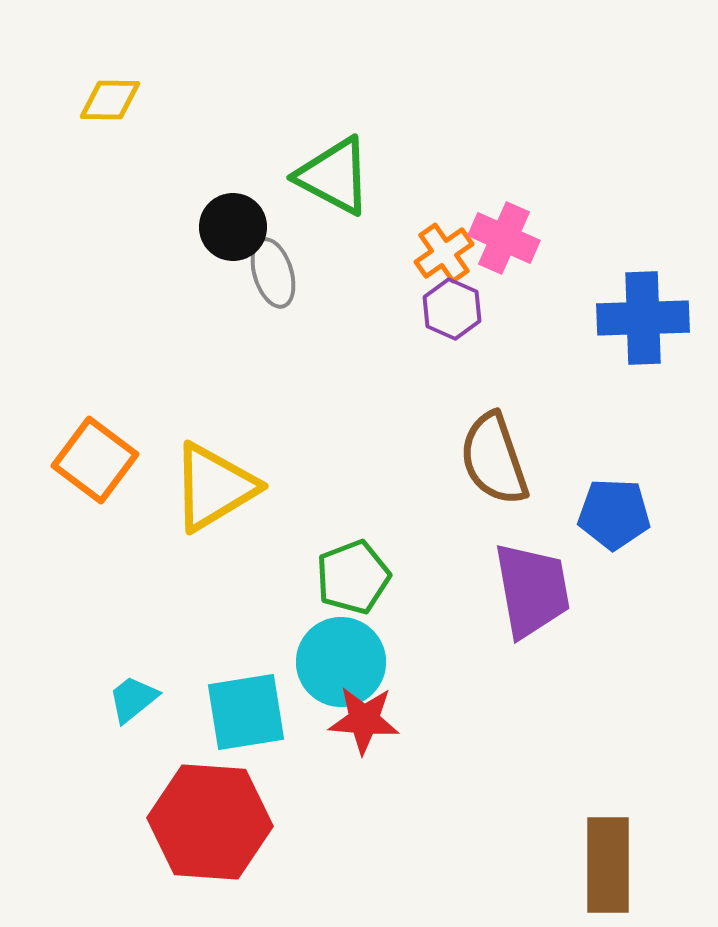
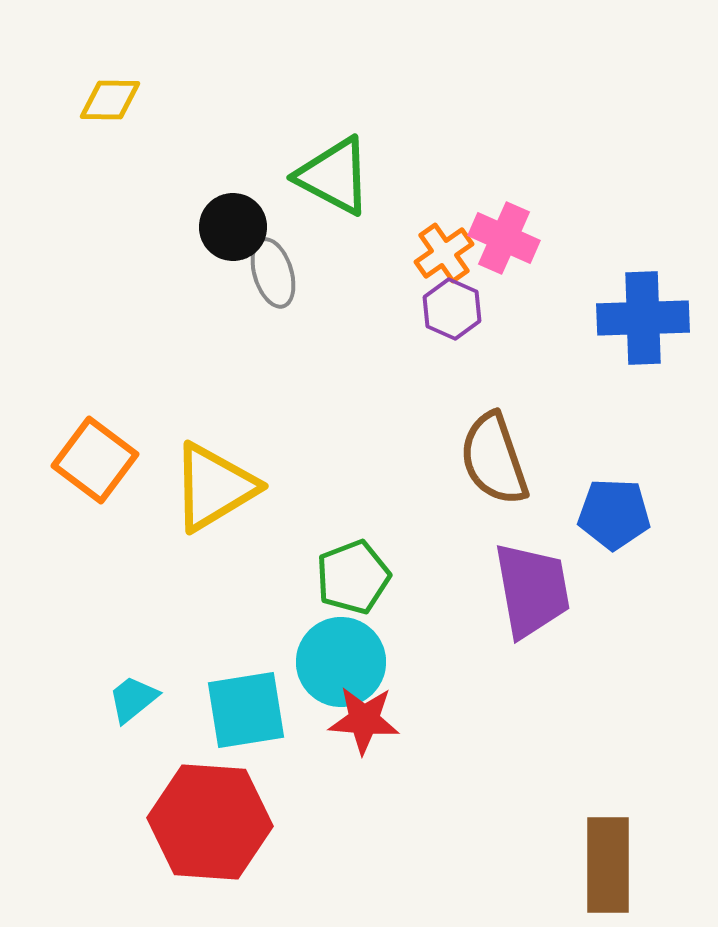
cyan square: moved 2 px up
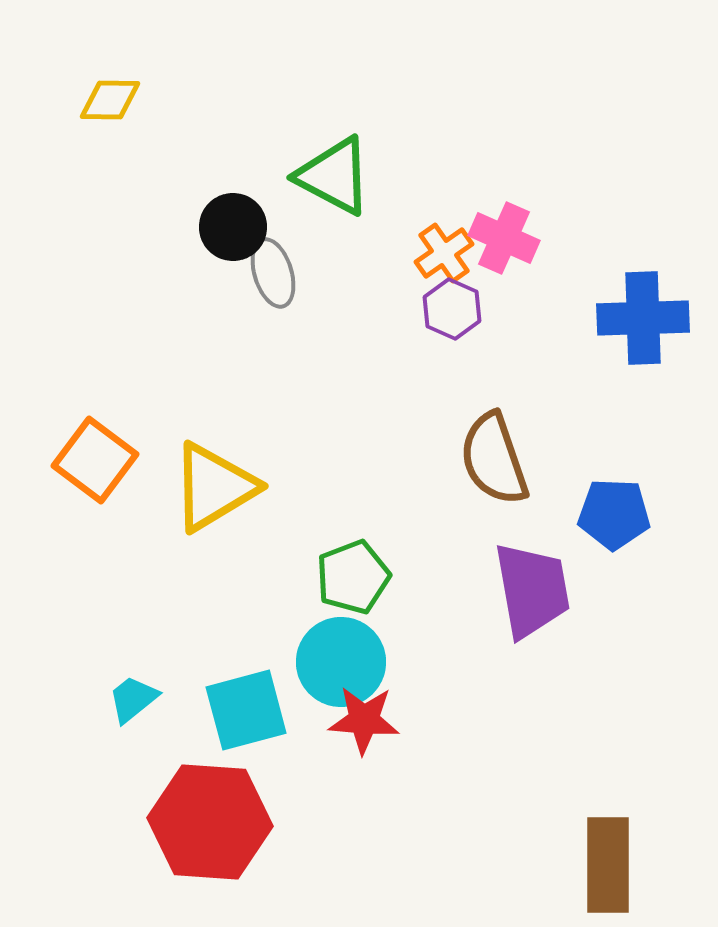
cyan square: rotated 6 degrees counterclockwise
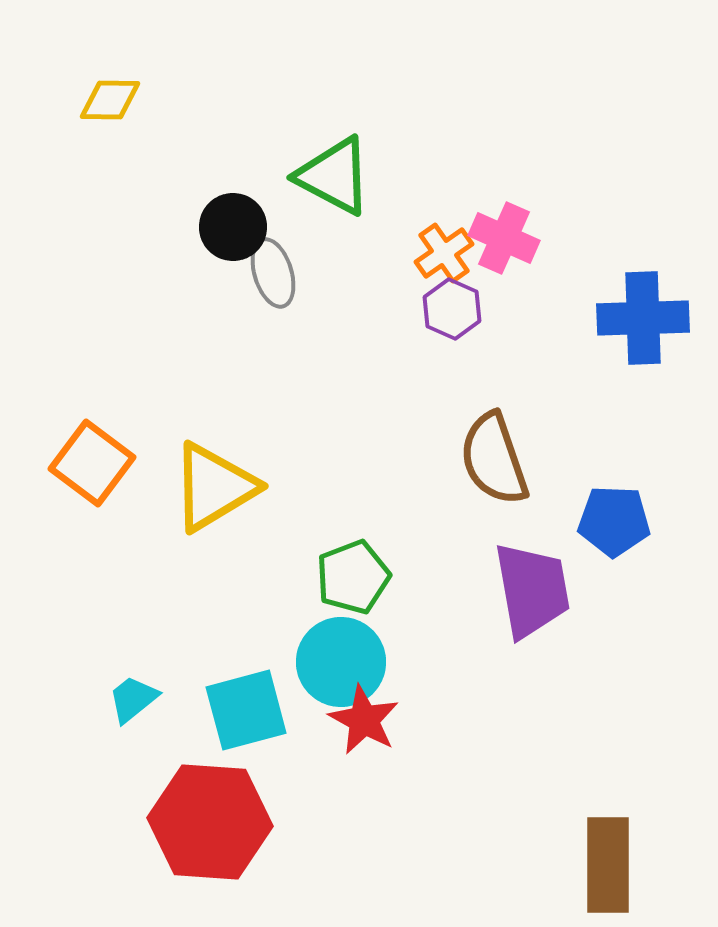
orange square: moved 3 px left, 3 px down
blue pentagon: moved 7 px down
red star: rotated 24 degrees clockwise
